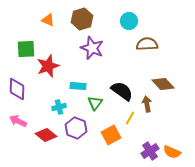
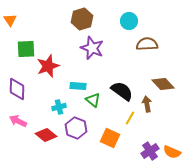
orange triangle: moved 38 px left; rotated 32 degrees clockwise
green triangle: moved 2 px left, 3 px up; rotated 28 degrees counterclockwise
orange square: moved 1 px left, 3 px down; rotated 36 degrees counterclockwise
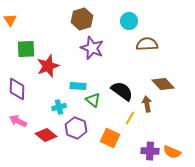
purple cross: rotated 36 degrees clockwise
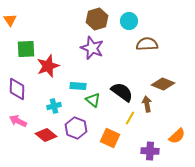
brown hexagon: moved 15 px right
brown diamond: rotated 25 degrees counterclockwise
black semicircle: moved 1 px down
cyan cross: moved 5 px left, 1 px up
orange semicircle: moved 5 px right, 16 px up; rotated 66 degrees counterclockwise
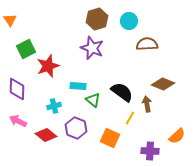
green square: rotated 24 degrees counterclockwise
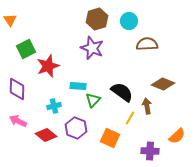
green triangle: rotated 35 degrees clockwise
brown arrow: moved 2 px down
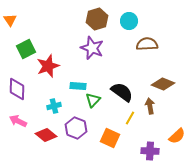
brown arrow: moved 3 px right
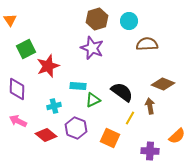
green triangle: rotated 21 degrees clockwise
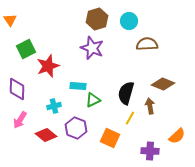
black semicircle: moved 4 px right, 1 px down; rotated 110 degrees counterclockwise
pink arrow: moved 2 px right, 1 px up; rotated 84 degrees counterclockwise
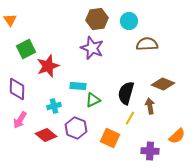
brown hexagon: rotated 10 degrees clockwise
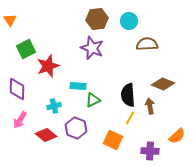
black semicircle: moved 2 px right, 2 px down; rotated 20 degrees counterclockwise
orange square: moved 3 px right, 2 px down
